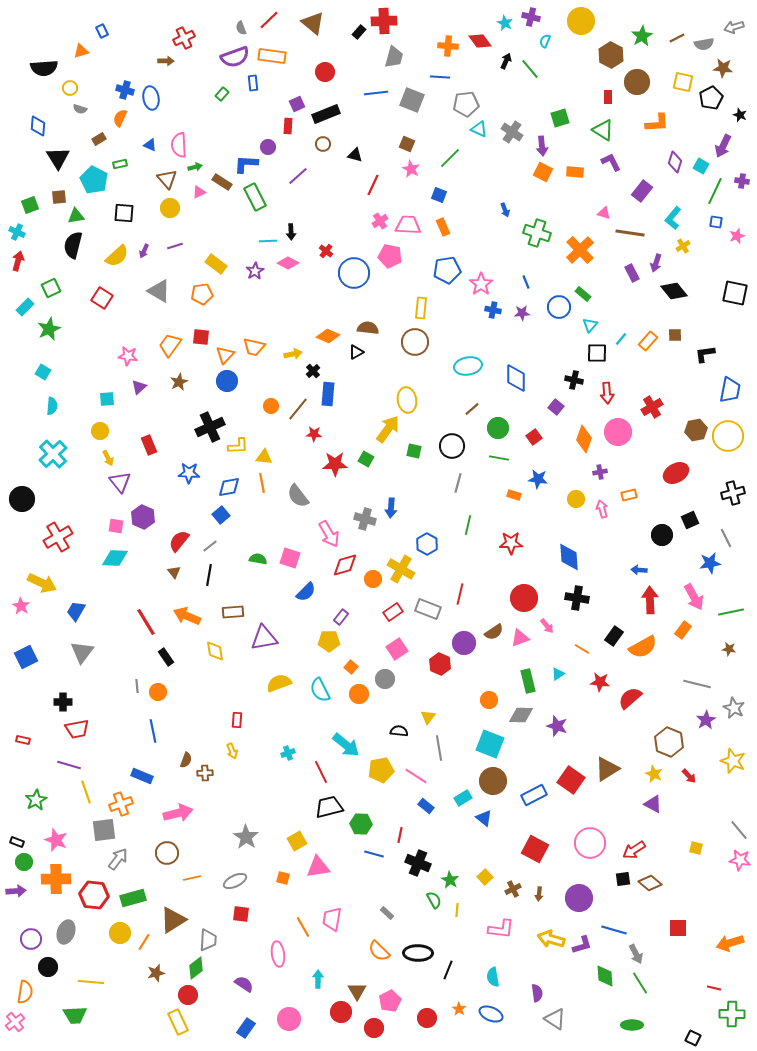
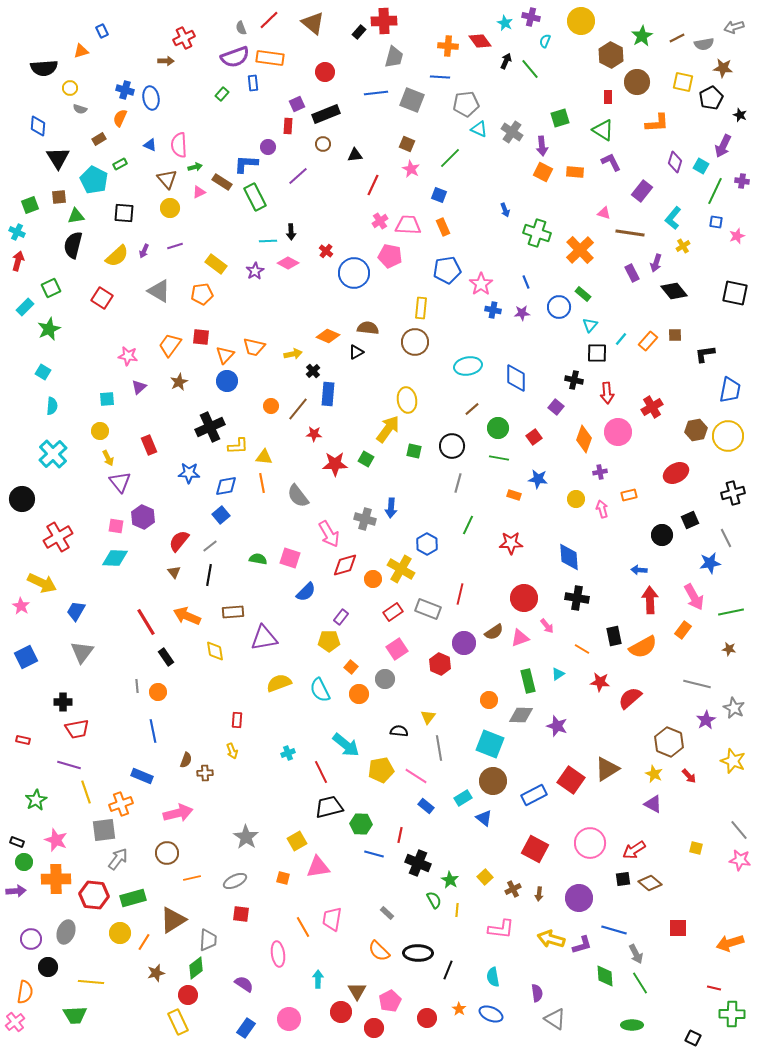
orange rectangle at (272, 56): moved 2 px left, 2 px down
black triangle at (355, 155): rotated 21 degrees counterclockwise
green rectangle at (120, 164): rotated 16 degrees counterclockwise
blue diamond at (229, 487): moved 3 px left, 1 px up
green line at (468, 525): rotated 12 degrees clockwise
black rectangle at (614, 636): rotated 48 degrees counterclockwise
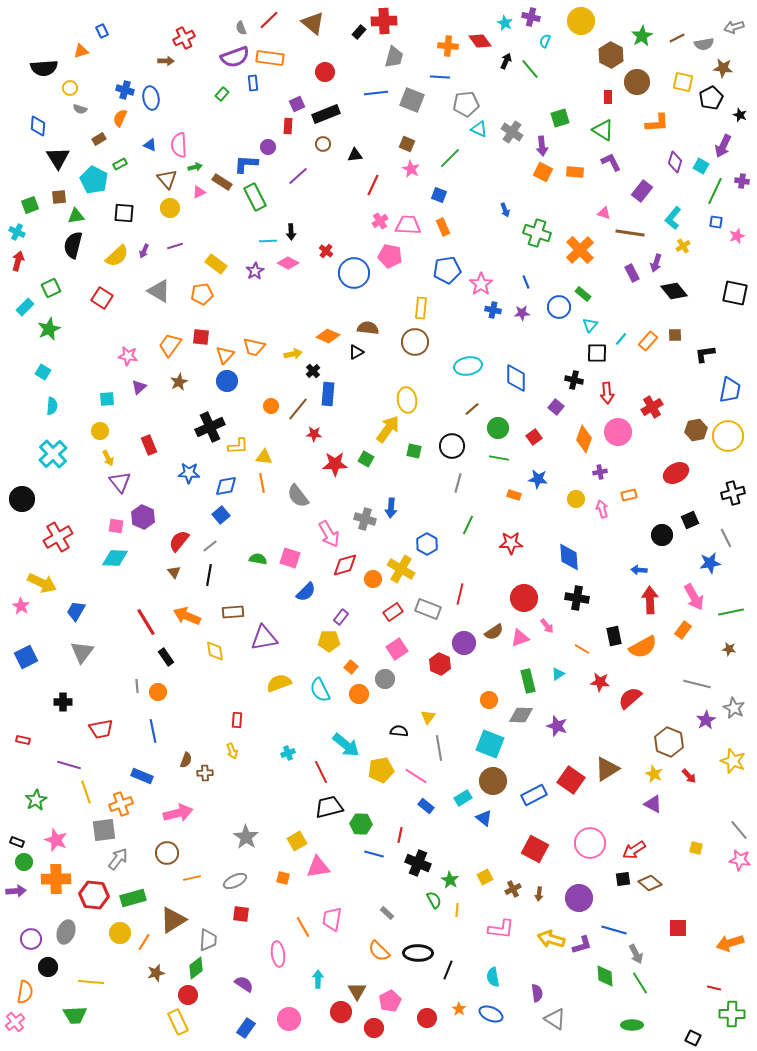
red trapezoid at (77, 729): moved 24 px right
yellow square at (485, 877): rotated 14 degrees clockwise
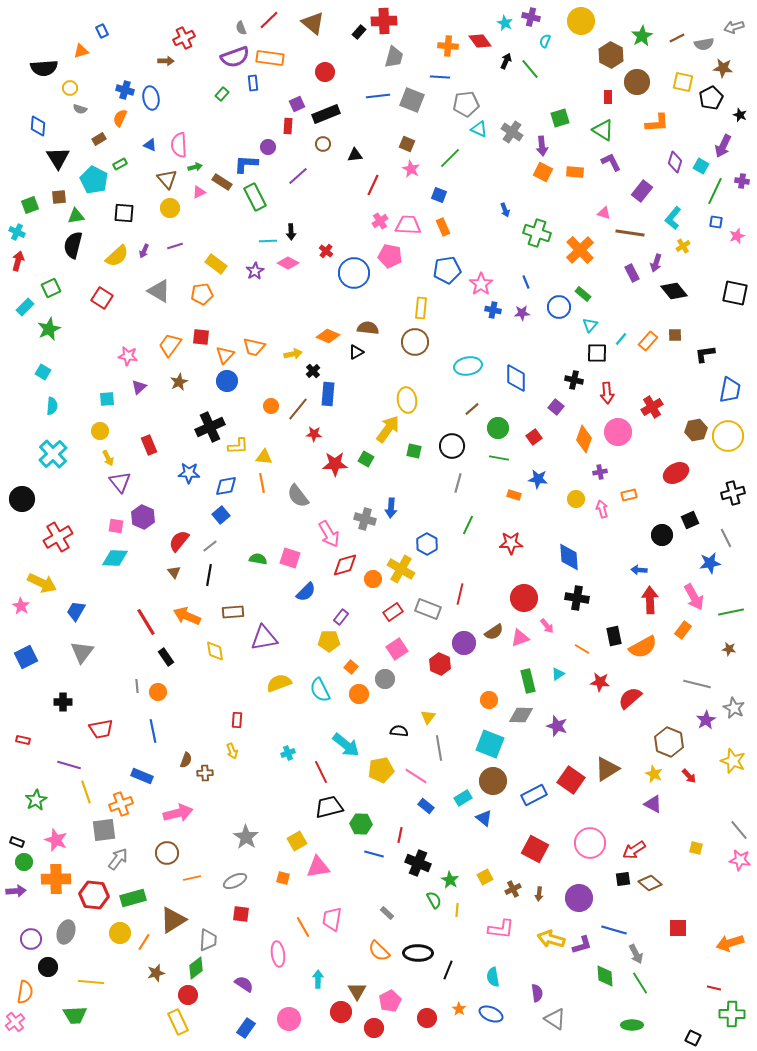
blue line at (376, 93): moved 2 px right, 3 px down
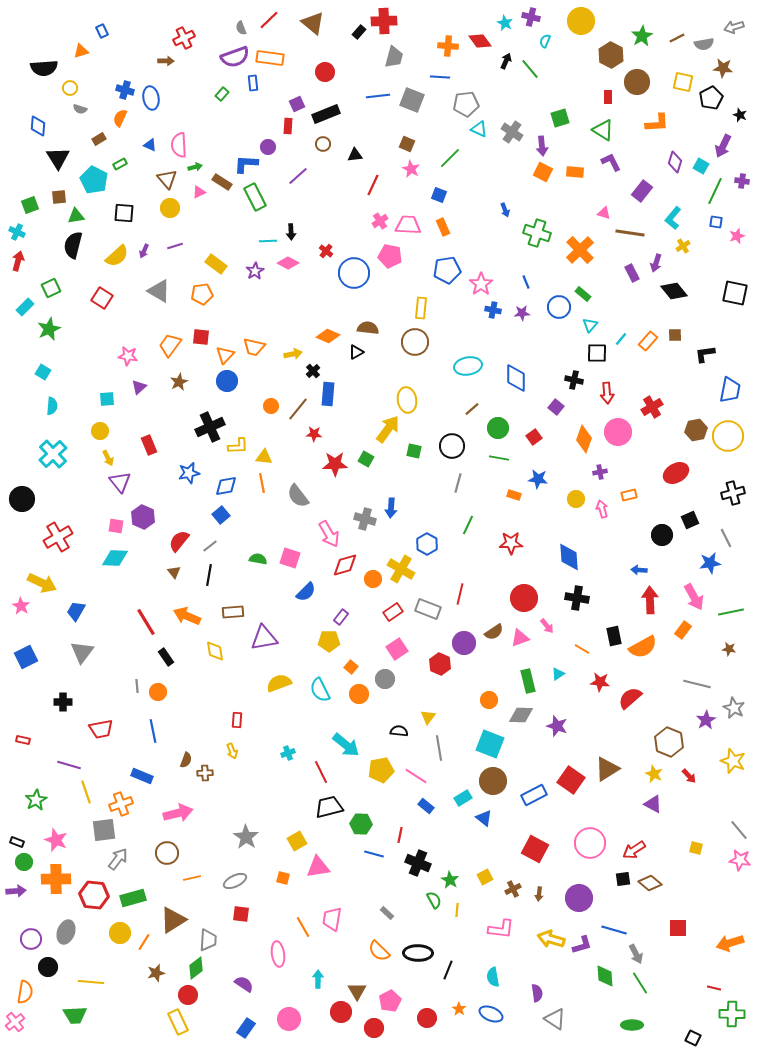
blue star at (189, 473): rotated 15 degrees counterclockwise
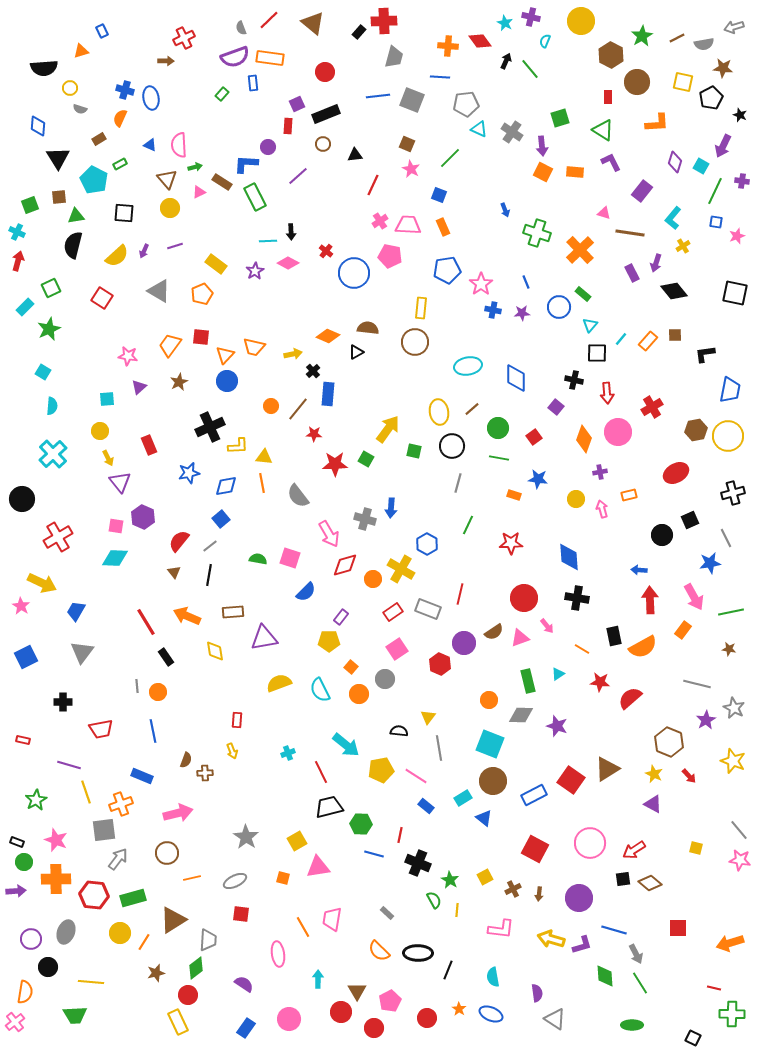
orange pentagon at (202, 294): rotated 15 degrees counterclockwise
yellow ellipse at (407, 400): moved 32 px right, 12 px down
blue square at (221, 515): moved 4 px down
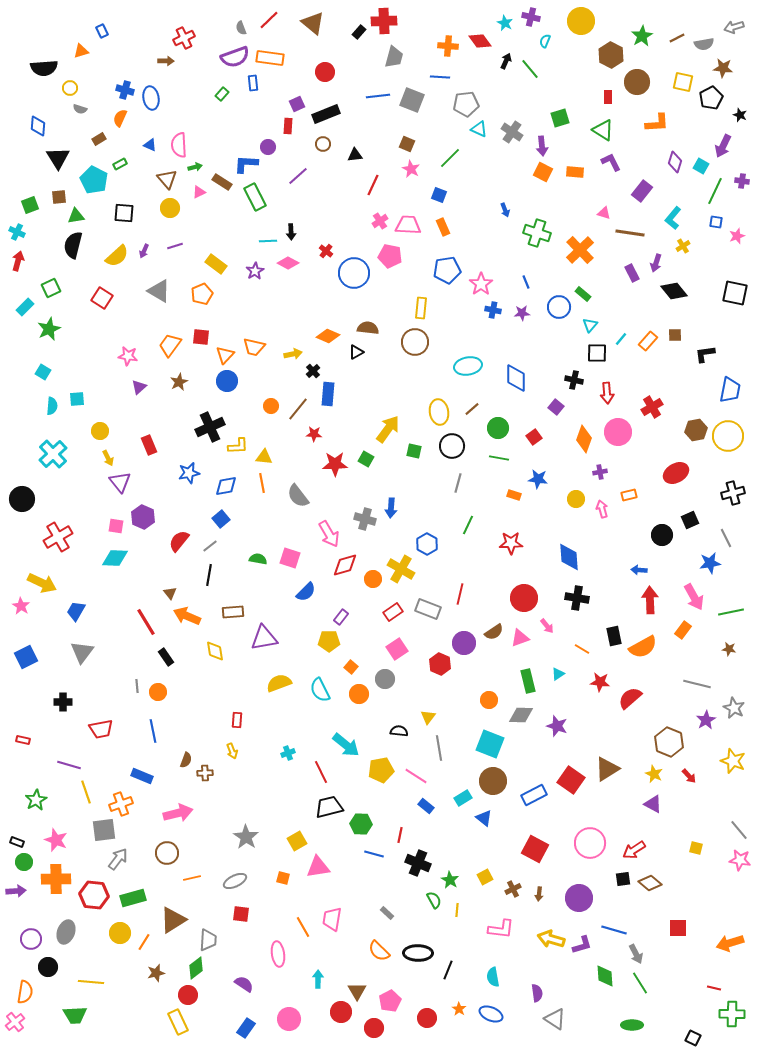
cyan square at (107, 399): moved 30 px left
brown triangle at (174, 572): moved 4 px left, 21 px down
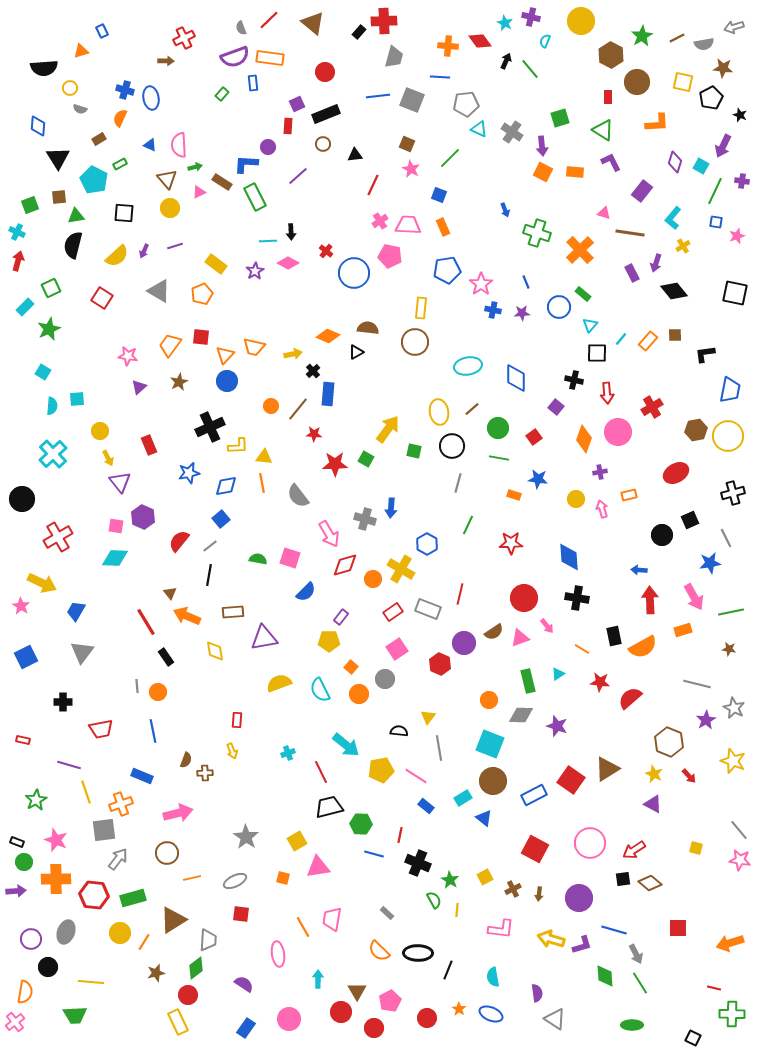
orange rectangle at (683, 630): rotated 36 degrees clockwise
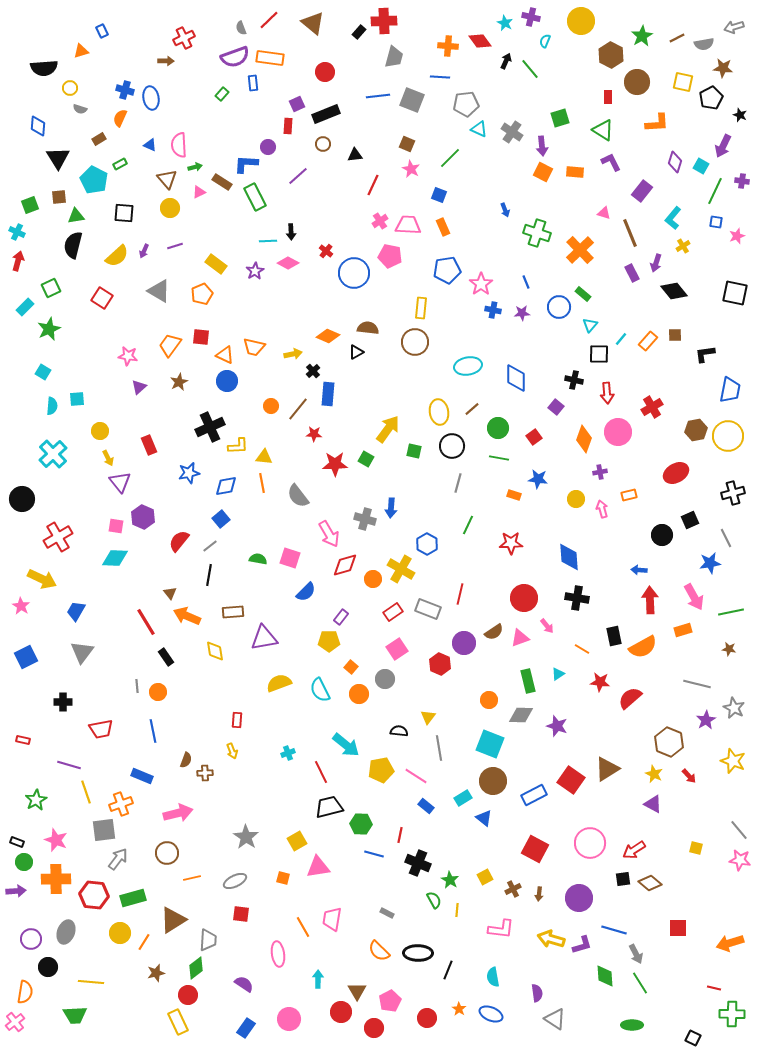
brown line at (630, 233): rotated 60 degrees clockwise
black square at (597, 353): moved 2 px right, 1 px down
orange triangle at (225, 355): rotated 48 degrees counterclockwise
yellow arrow at (42, 583): moved 4 px up
gray rectangle at (387, 913): rotated 16 degrees counterclockwise
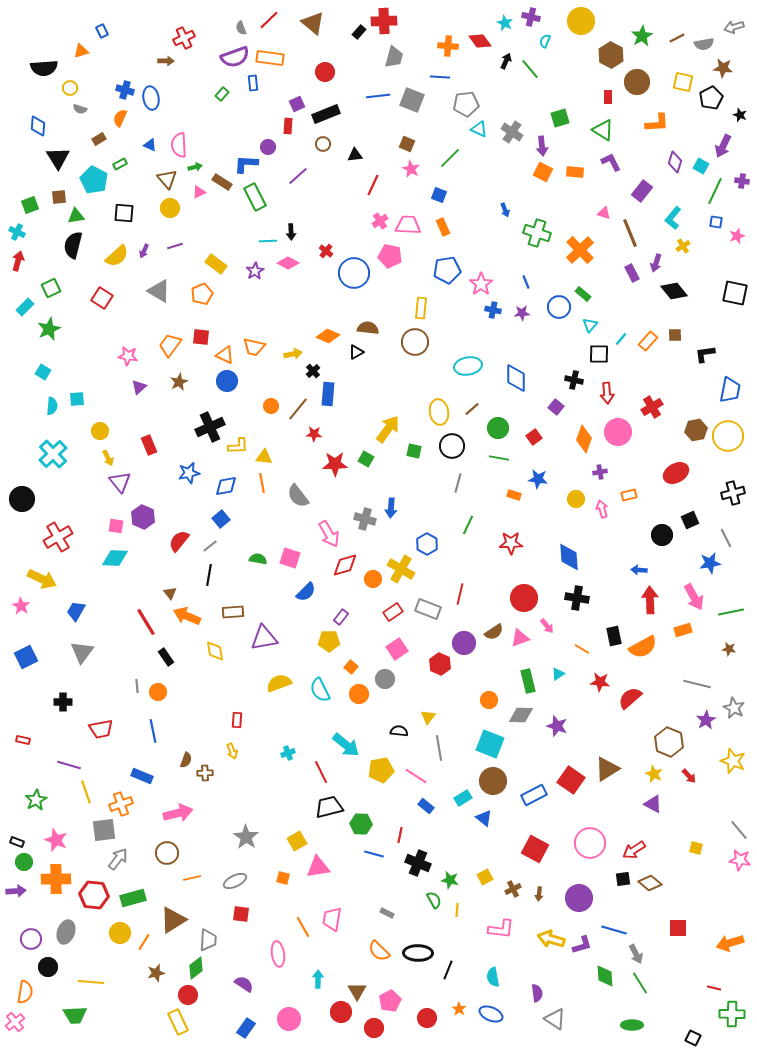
green star at (450, 880): rotated 18 degrees counterclockwise
